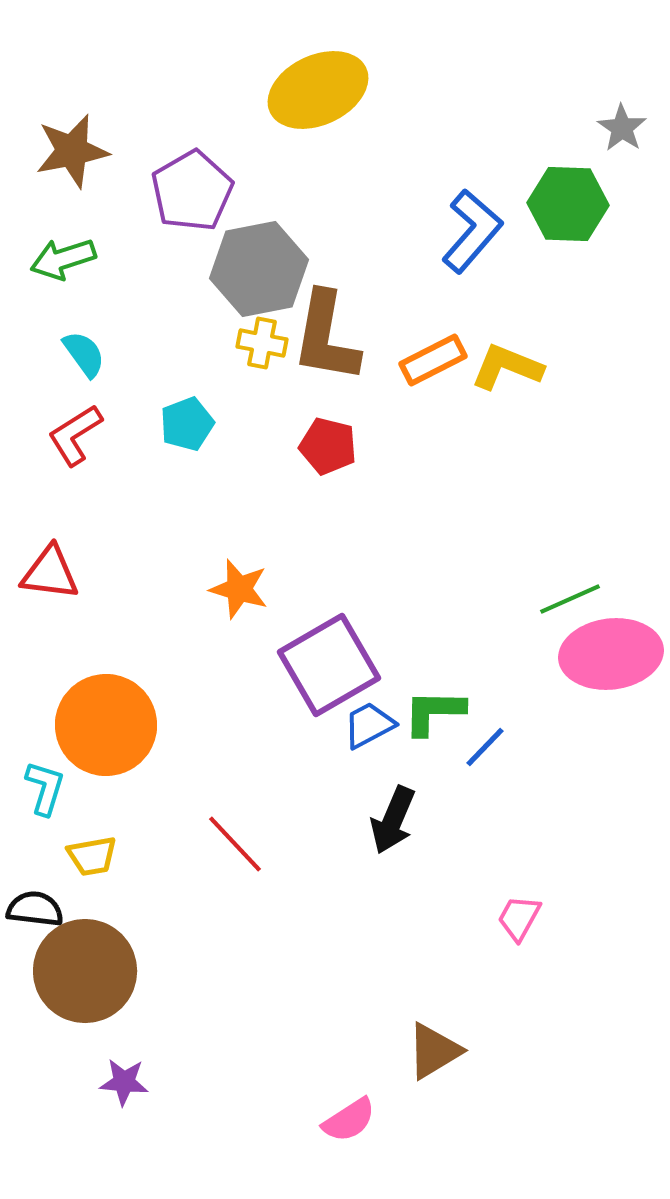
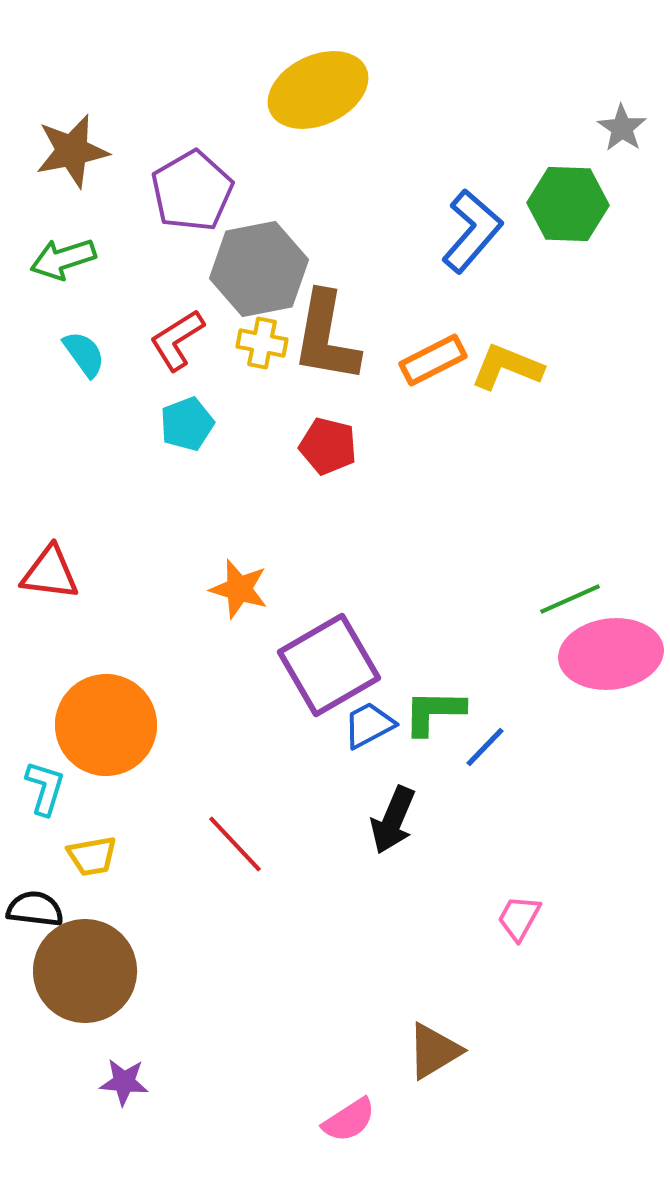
red L-shape: moved 102 px right, 95 px up
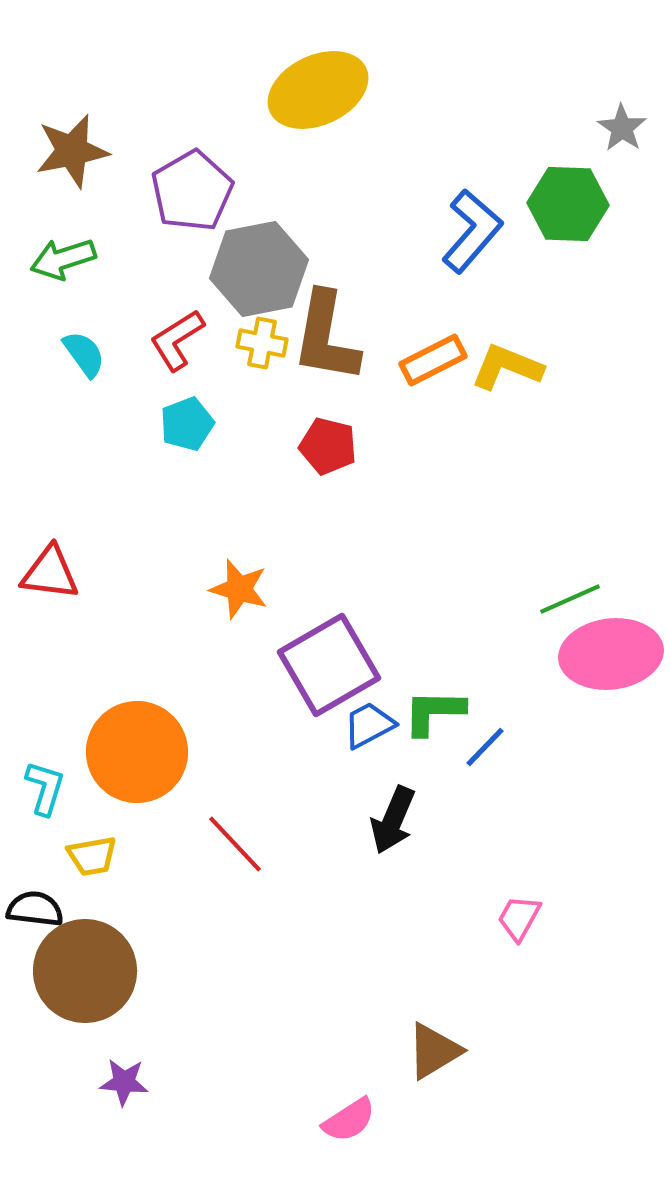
orange circle: moved 31 px right, 27 px down
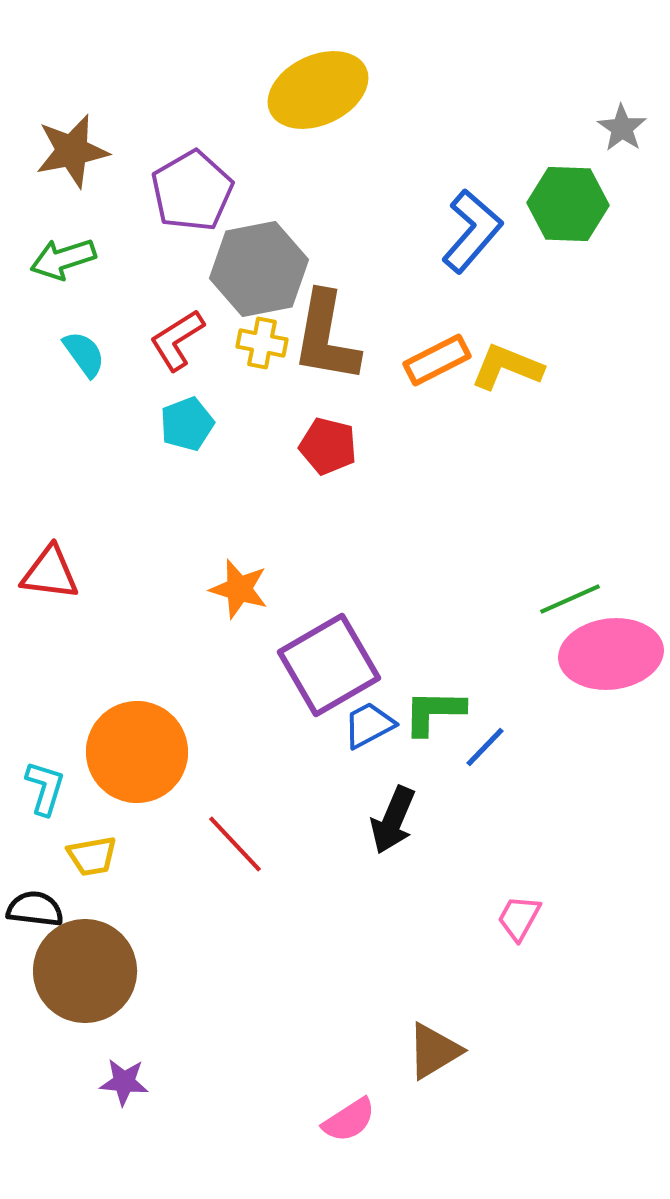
orange rectangle: moved 4 px right
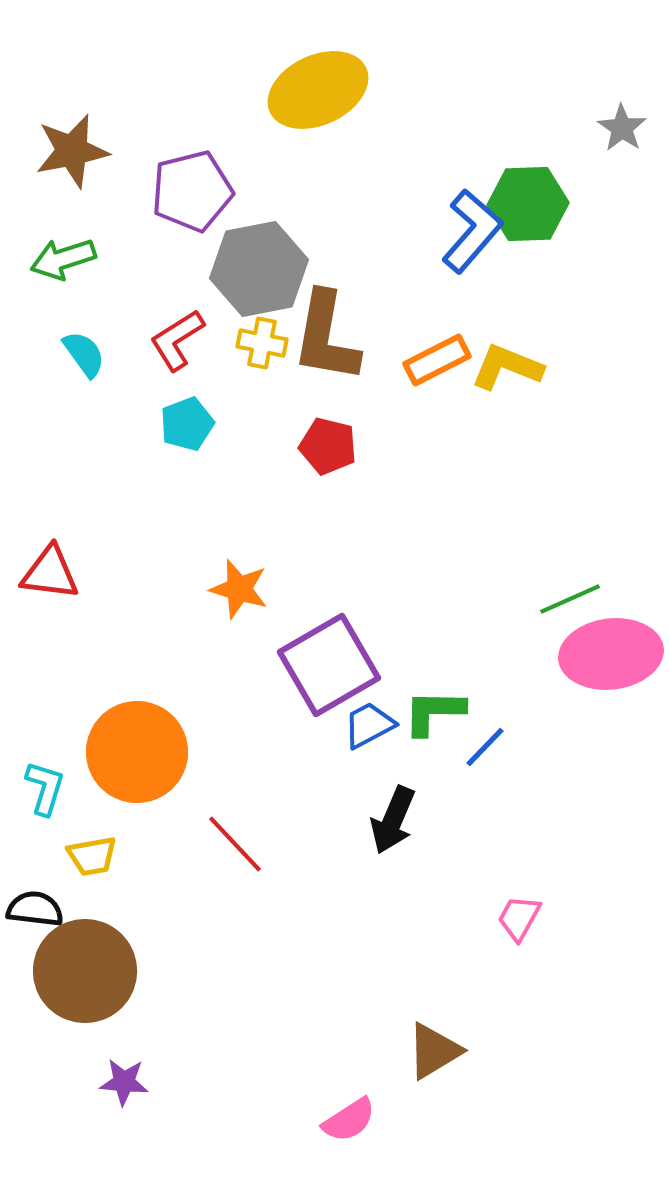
purple pentagon: rotated 16 degrees clockwise
green hexagon: moved 40 px left; rotated 4 degrees counterclockwise
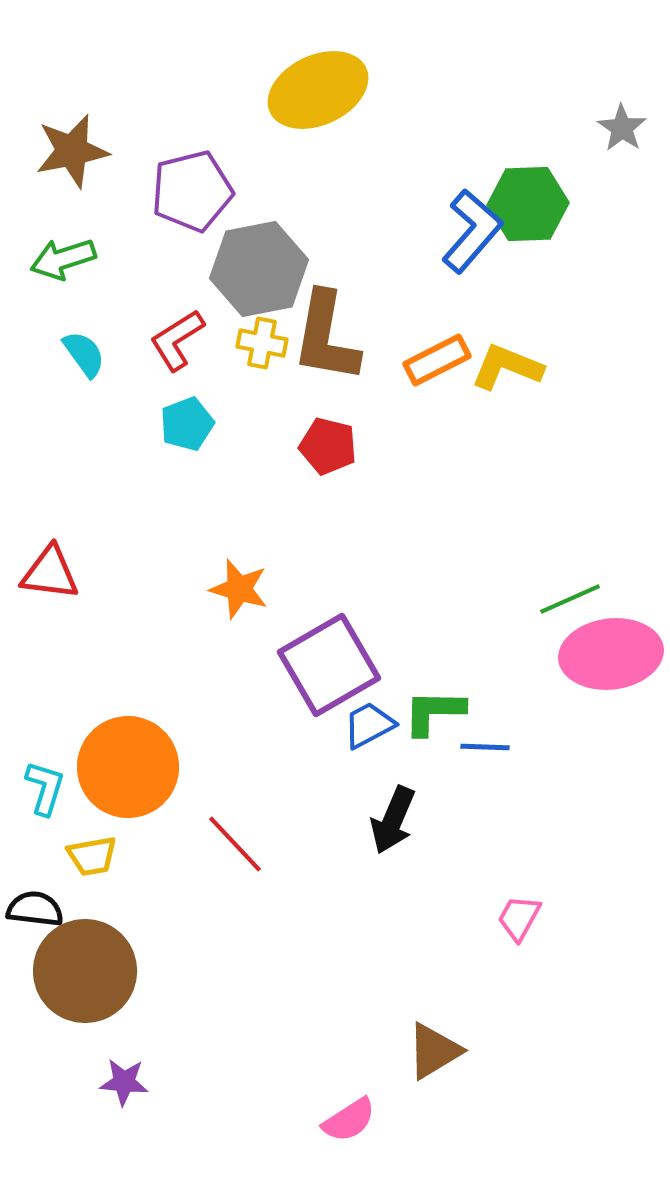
blue line: rotated 48 degrees clockwise
orange circle: moved 9 px left, 15 px down
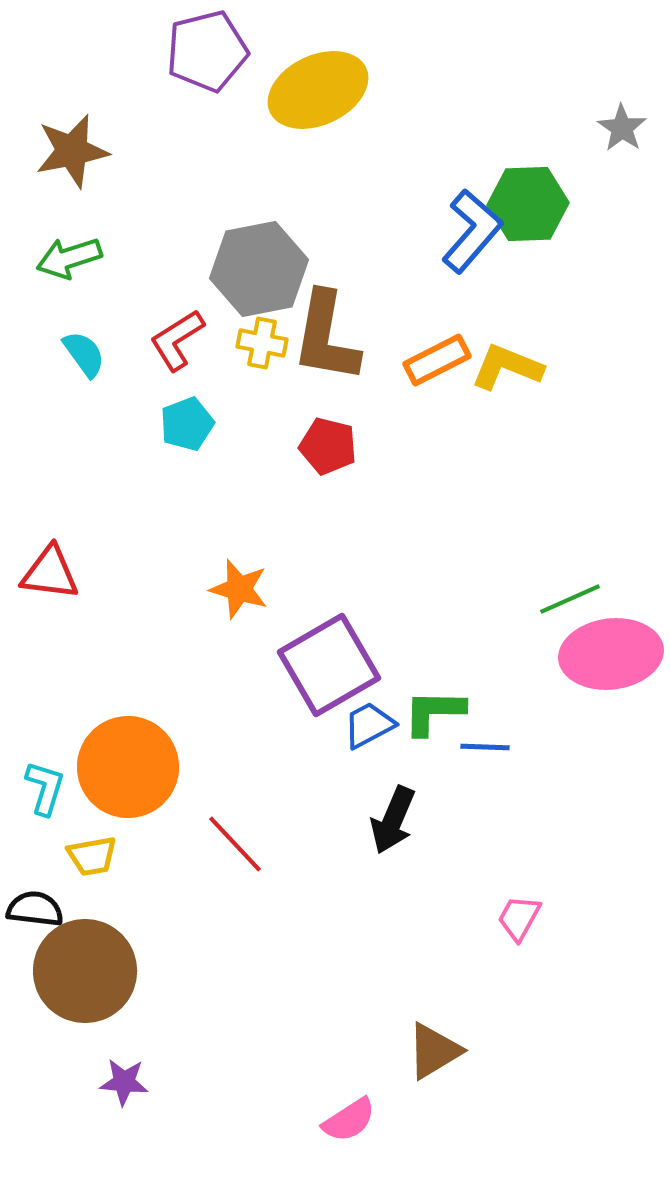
purple pentagon: moved 15 px right, 140 px up
green arrow: moved 6 px right, 1 px up
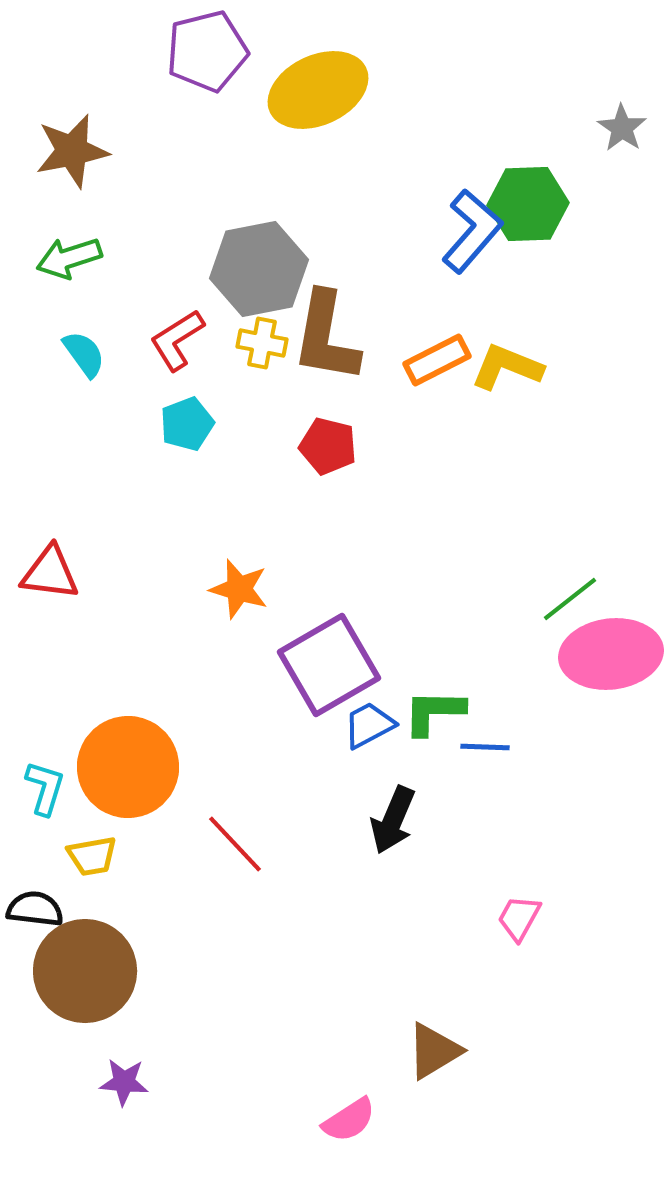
green line: rotated 14 degrees counterclockwise
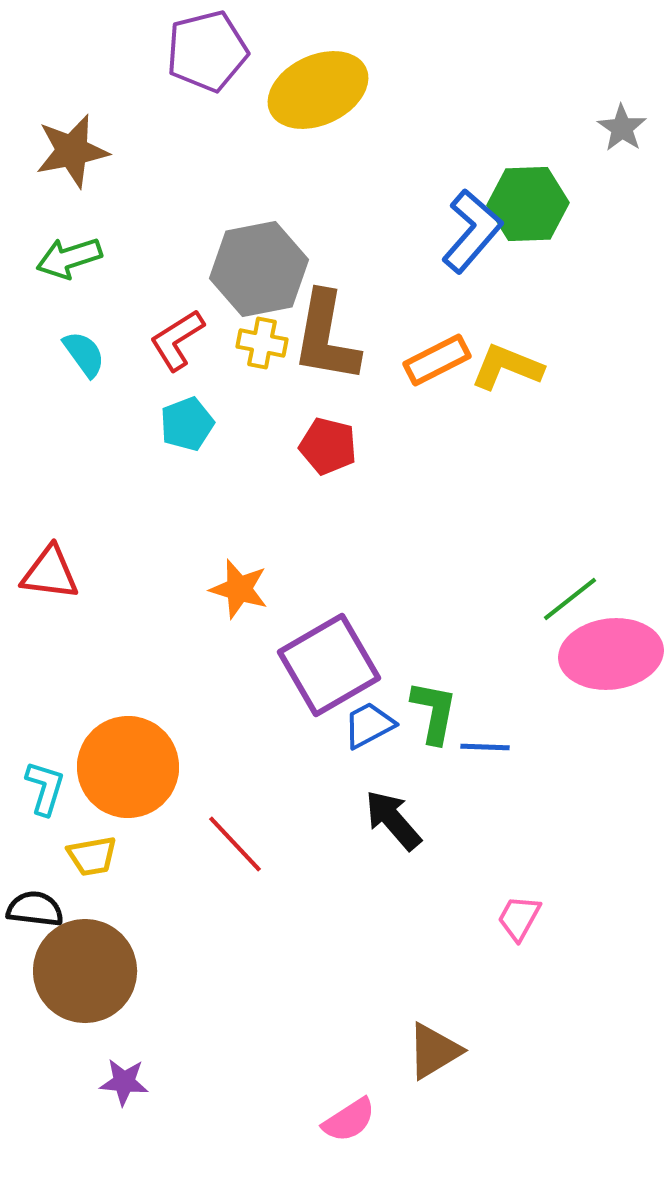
green L-shape: rotated 100 degrees clockwise
black arrow: rotated 116 degrees clockwise
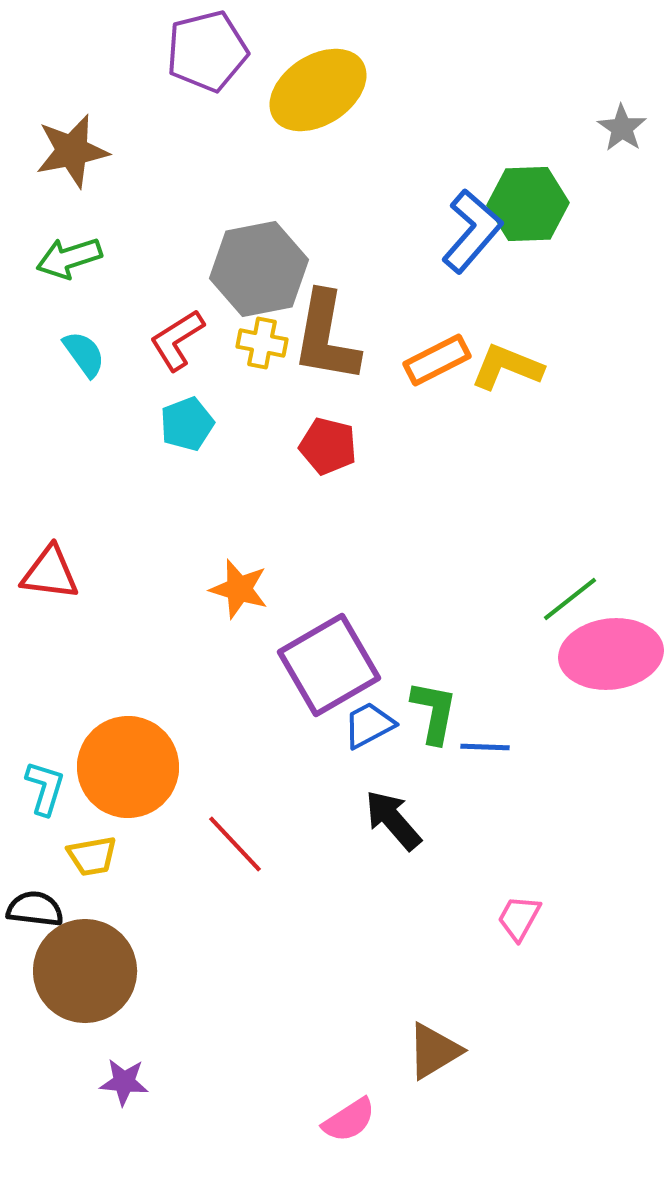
yellow ellipse: rotated 8 degrees counterclockwise
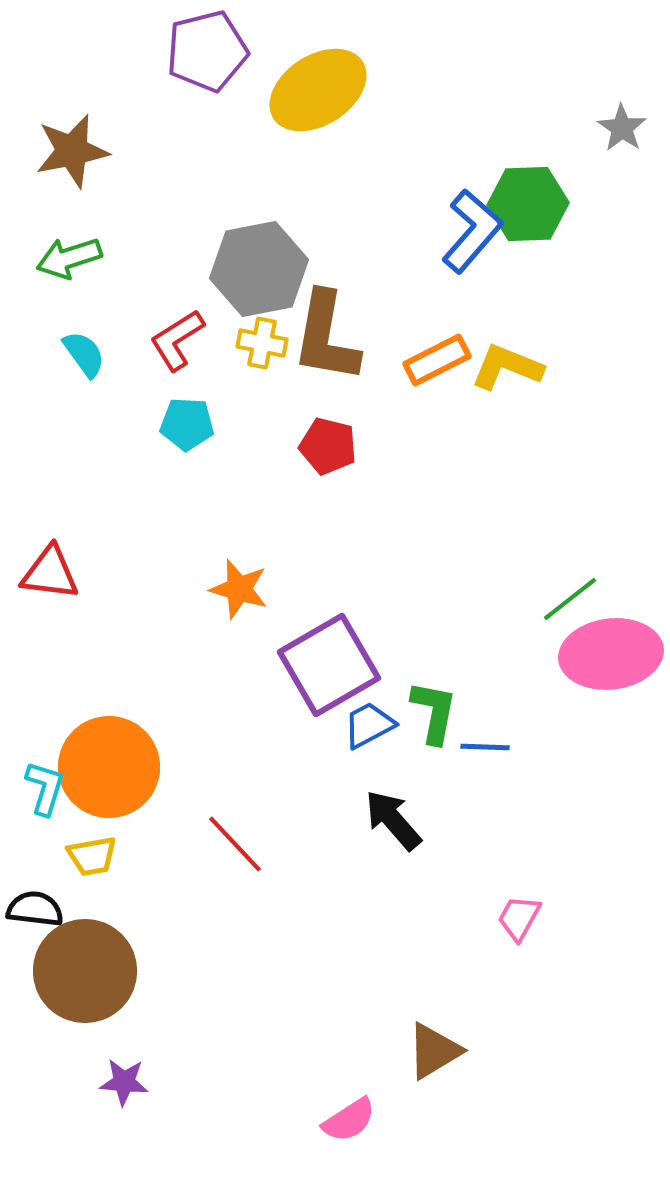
cyan pentagon: rotated 24 degrees clockwise
orange circle: moved 19 px left
